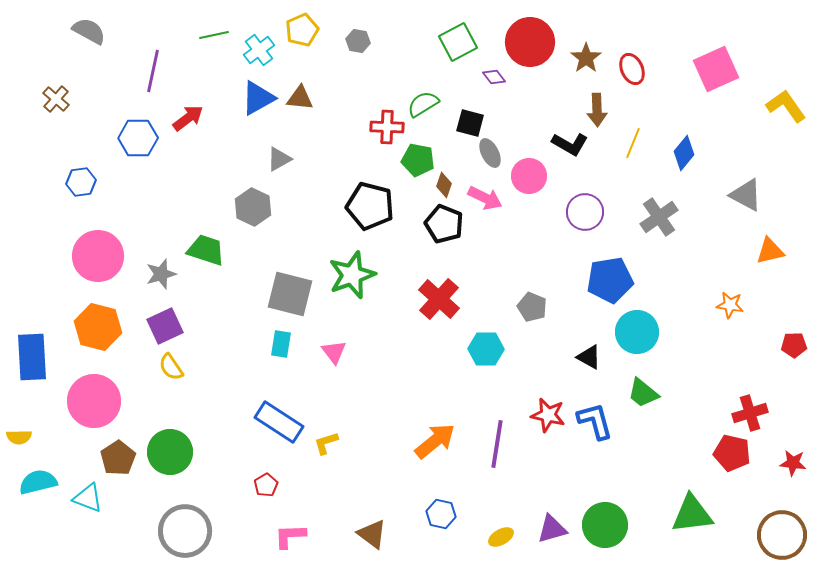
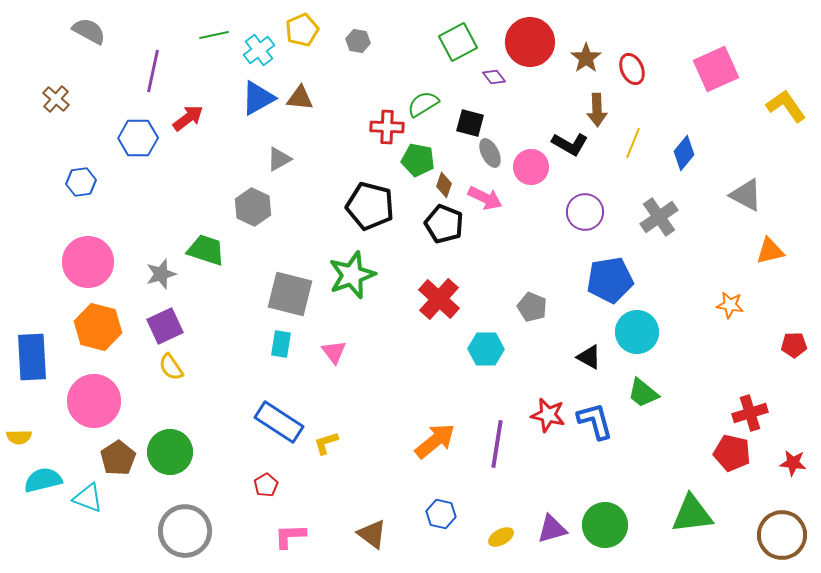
pink circle at (529, 176): moved 2 px right, 9 px up
pink circle at (98, 256): moved 10 px left, 6 px down
cyan semicircle at (38, 482): moved 5 px right, 2 px up
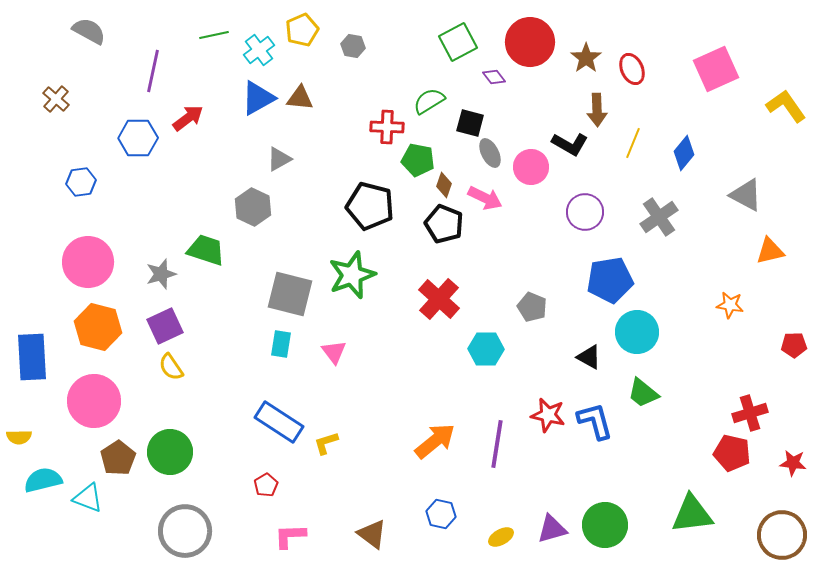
gray hexagon at (358, 41): moved 5 px left, 5 px down
green semicircle at (423, 104): moved 6 px right, 3 px up
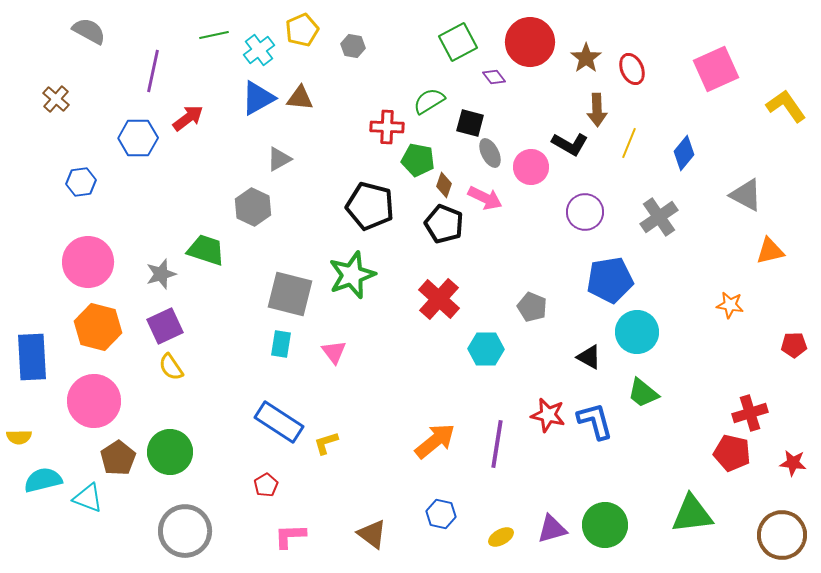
yellow line at (633, 143): moved 4 px left
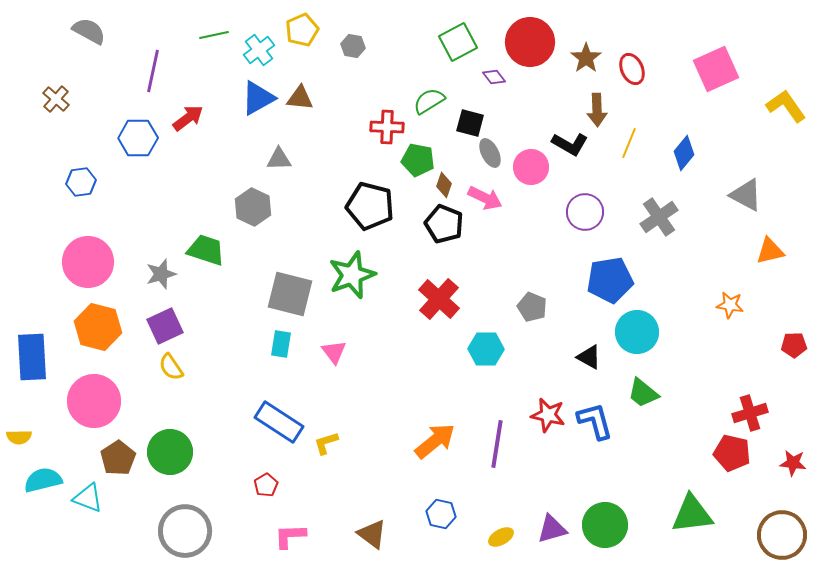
gray triangle at (279, 159): rotated 28 degrees clockwise
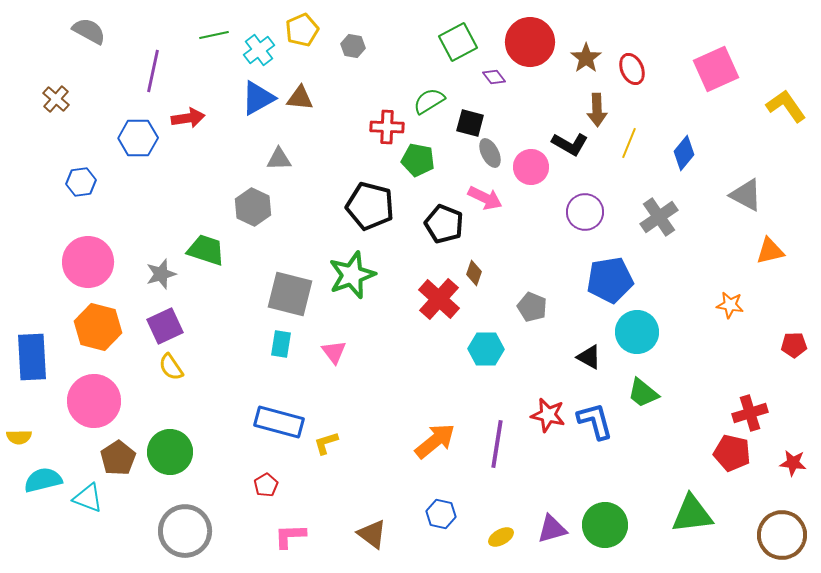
red arrow at (188, 118): rotated 28 degrees clockwise
brown diamond at (444, 185): moved 30 px right, 88 px down
blue rectangle at (279, 422): rotated 18 degrees counterclockwise
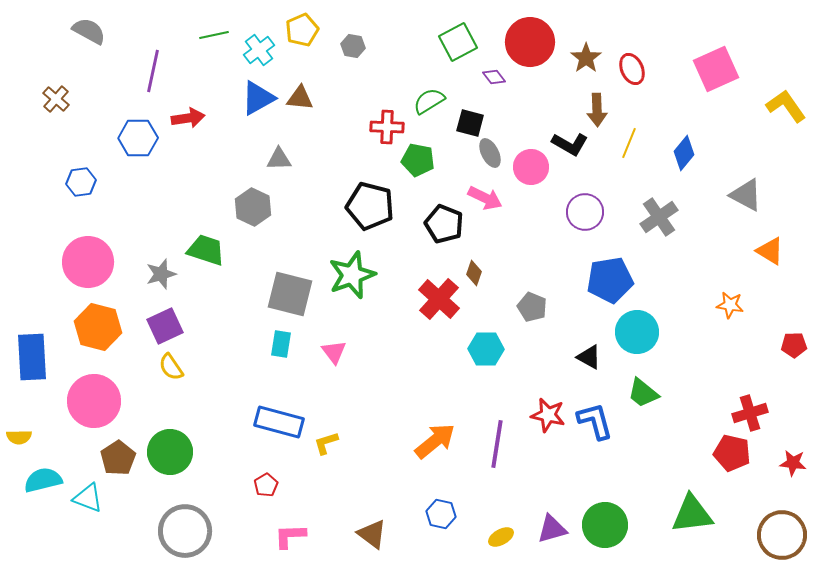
orange triangle at (770, 251): rotated 44 degrees clockwise
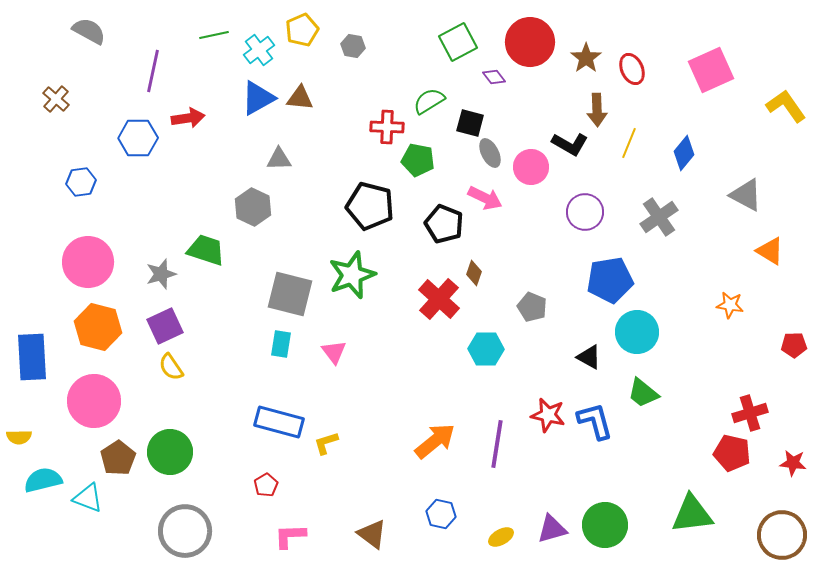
pink square at (716, 69): moved 5 px left, 1 px down
